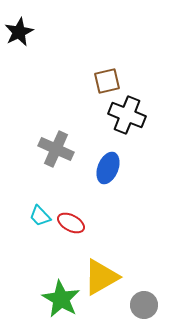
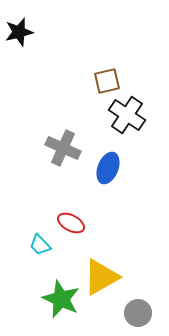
black star: rotated 12 degrees clockwise
black cross: rotated 12 degrees clockwise
gray cross: moved 7 px right, 1 px up
cyan trapezoid: moved 29 px down
green star: rotated 6 degrees counterclockwise
gray circle: moved 6 px left, 8 px down
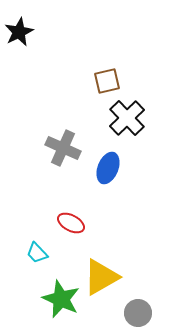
black star: rotated 12 degrees counterclockwise
black cross: moved 3 px down; rotated 12 degrees clockwise
cyan trapezoid: moved 3 px left, 8 px down
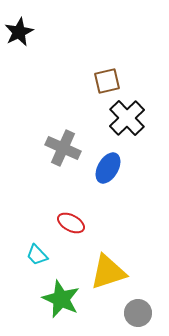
blue ellipse: rotated 8 degrees clockwise
cyan trapezoid: moved 2 px down
yellow triangle: moved 7 px right, 5 px up; rotated 12 degrees clockwise
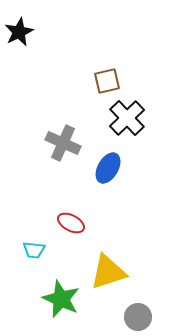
gray cross: moved 5 px up
cyan trapezoid: moved 3 px left, 5 px up; rotated 40 degrees counterclockwise
gray circle: moved 4 px down
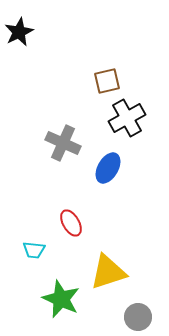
black cross: rotated 15 degrees clockwise
red ellipse: rotated 32 degrees clockwise
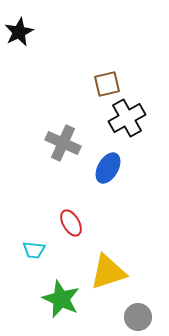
brown square: moved 3 px down
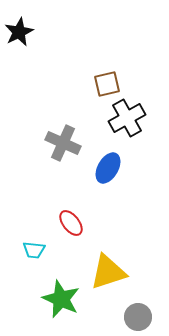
red ellipse: rotated 8 degrees counterclockwise
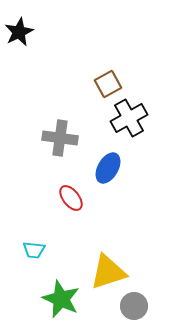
brown square: moved 1 px right; rotated 16 degrees counterclockwise
black cross: moved 2 px right
gray cross: moved 3 px left, 5 px up; rotated 16 degrees counterclockwise
red ellipse: moved 25 px up
gray circle: moved 4 px left, 11 px up
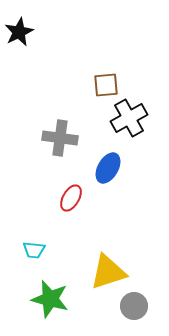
brown square: moved 2 px left, 1 px down; rotated 24 degrees clockwise
red ellipse: rotated 68 degrees clockwise
green star: moved 11 px left; rotated 9 degrees counterclockwise
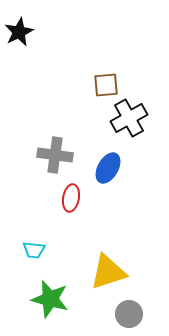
gray cross: moved 5 px left, 17 px down
red ellipse: rotated 20 degrees counterclockwise
gray circle: moved 5 px left, 8 px down
